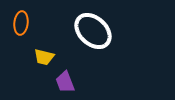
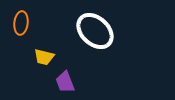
white ellipse: moved 2 px right
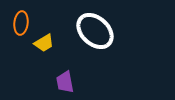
yellow trapezoid: moved 14 px up; rotated 45 degrees counterclockwise
purple trapezoid: rotated 10 degrees clockwise
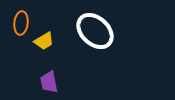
yellow trapezoid: moved 2 px up
purple trapezoid: moved 16 px left
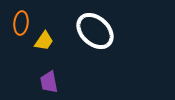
yellow trapezoid: rotated 25 degrees counterclockwise
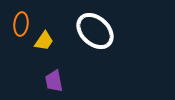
orange ellipse: moved 1 px down
purple trapezoid: moved 5 px right, 1 px up
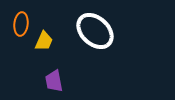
yellow trapezoid: rotated 10 degrees counterclockwise
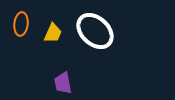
yellow trapezoid: moved 9 px right, 8 px up
purple trapezoid: moved 9 px right, 2 px down
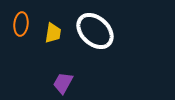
yellow trapezoid: rotated 15 degrees counterclockwise
purple trapezoid: rotated 40 degrees clockwise
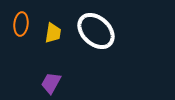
white ellipse: moved 1 px right
purple trapezoid: moved 12 px left
